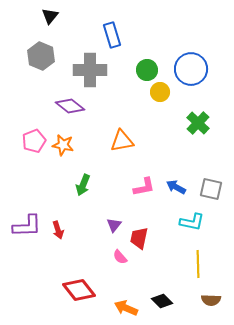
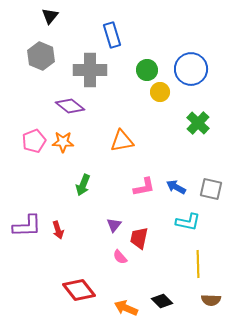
orange star: moved 3 px up; rotated 10 degrees counterclockwise
cyan L-shape: moved 4 px left
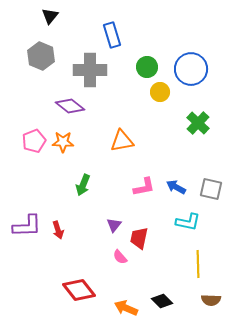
green circle: moved 3 px up
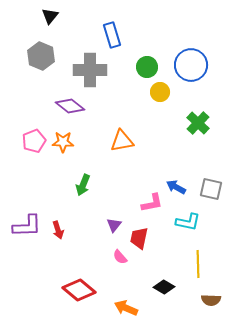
blue circle: moved 4 px up
pink L-shape: moved 8 px right, 16 px down
red diamond: rotated 12 degrees counterclockwise
black diamond: moved 2 px right, 14 px up; rotated 15 degrees counterclockwise
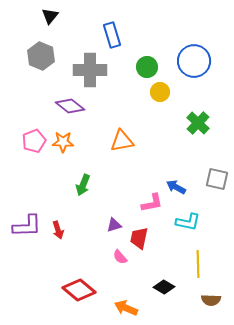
blue circle: moved 3 px right, 4 px up
gray square: moved 6 px right, 10 px up
purple triangle: rotated 35 degrees clockwise
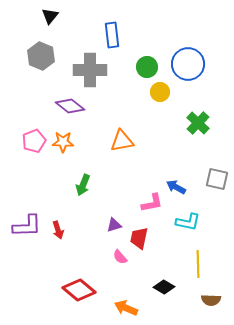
blue rectangle: rotated 10 degrees clockwise
blue circle: moved 6 px left, 3 px down
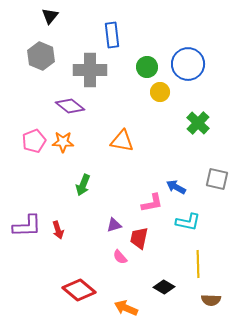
orange triangle: rotated 20 degrees clockwise
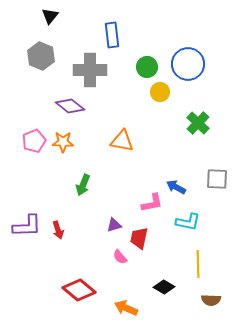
gray square: rotated 10 degrees counterclockwise
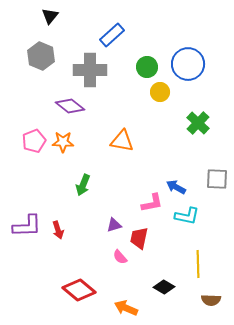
blue rectangle: rotated 55 degrees clockwise
cyan L-shape: moved 1 px left, 6 px up
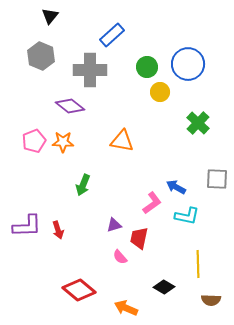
pink L-shape: rotated 25 degrees counterclockwise
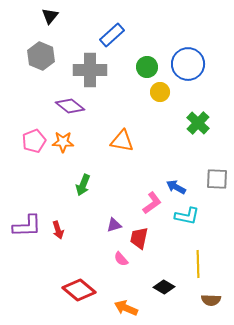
pink semicircle: moved 1 px right, 2 px down
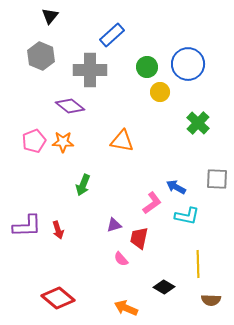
red diamond: moved 21 px left, 8 px down
